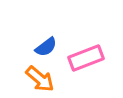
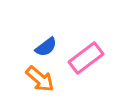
pink rectangle: rotated 16 degrees counterclockwise
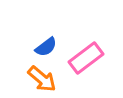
orange arrow: moved 2 px right
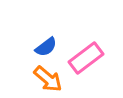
orange arrow: moved 6 px right
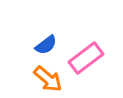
blue semicircle: moved 2 px up
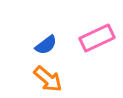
pink rectangle: moved 11 px right, 20 px up; rotated 12 degrees clockwise
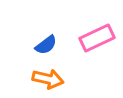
orange arrow: rotated 28 degrees counterclockwise
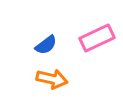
orange arrow: moved 4 px right
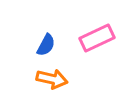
blue semicircle: rotated 25 degrees counterclockwise
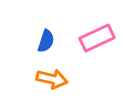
blue semicircle: moved 4 px up; rotated 10 degrees counterclockwise
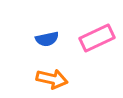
blue semicircle: moved 1 px right, 2 px up; rotated 60 degrees clockwise
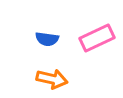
blue semicircle: rotated 20 degrees clockwise
